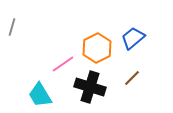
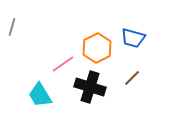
blue trapezoid: rotated 125 degrees counterclockwise
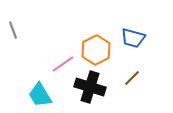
gray line: moved 1 px right, 3 px down; rotated 36 degrees counterclockwise
orange hexagon: moved 1 px left, 2 px down
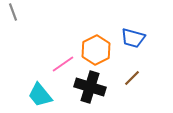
gray line: moved 18 px up
cyan trapezoid: rotated 8 degrees counterclockwise
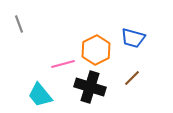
gray line: moved 6 px right, 12 px down
pink line: rotated 20 degrees clockwise
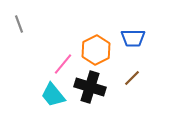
blue trapezoid: rotated 15 degrees counterclockwise
pink line: rotated 35 degrees counterclockwise
cyan trapezoid: moved 13 px right
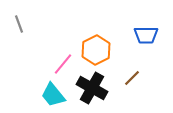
blue trapezoid: moved 13 px right, 3 px up
black cross: moved 2 px right, 1 px down; rotated 12 degrees clockwise
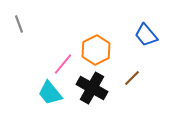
blue trapezoid: rotated 50 degrees clockwise
cyan trapezoid: moved 3 px left, 2 px up
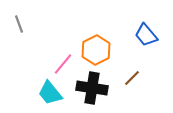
black cross: rotated 20 degrees counterclockwise
